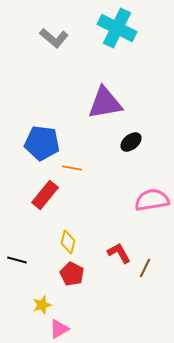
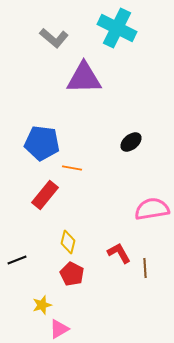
purple triangle: moved 21 px left, 25 px up; rotated 9 degrees clockwise
pink semicircle: moved 9 px down
black line: rotated 36 degrees counterclockwise
brown line: rotated 30 degrees counterclockwise
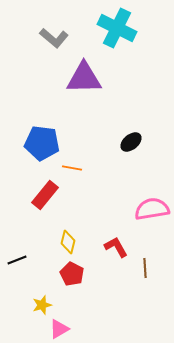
red L-shape: moved 3 px left, 6 px up
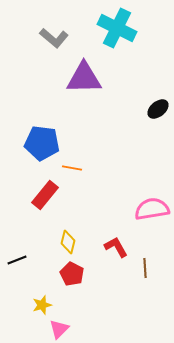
black ellipse: moved 27 px right, 33 px up
pink triangle: rotated 15 degrees counterclockwise
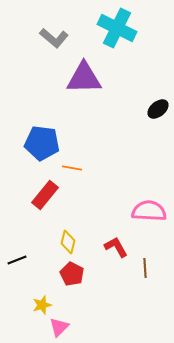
pink semicircle: moved 3 px left, 2 px down; rotated 12 degrees clockwise
pink triangle: moved 2 px up
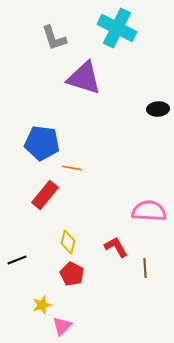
gray L-shape: rotated 32 degrees clockwise
purple triangle: rotated 18 degrees clockwise
black ellipse: rotated 35 degrees clockwise
pink triangle: moved 3 px right, 1 px up
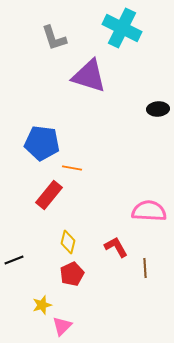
cyan cross: moved 5 px right
purple triangle: moved 5 px right, 2 px up
red rectangle: moved 4 px right
black line: moved 3 px left
red pentagon: rotated 20 degrees clockwise
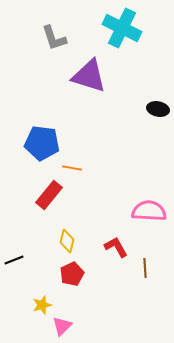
black ellipse: rotated 15 degrees clockwise
yellow diamond: moved 1 px left, 1 px up
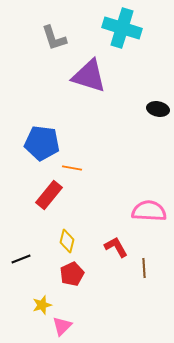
cyan cross: rotated 9 degrees counterclockwise
black line: moved 7 px right, 1 px up
brown line: moved 1 px left
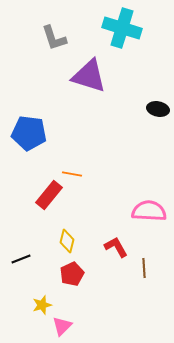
blue pentagon: moved 13 px left, 10 px up
orange line: moved 6 px down
